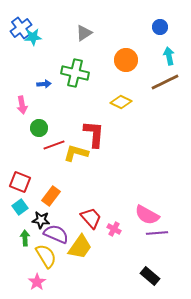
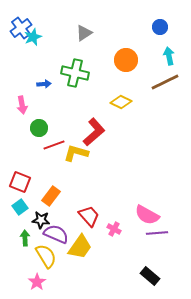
cyan star: rotated 18 degrees counterclockwise
red L-shape: moved 2 px up; rotated 44 degrees clockwise
red trapezoid: moved 2 px left, 2 px up
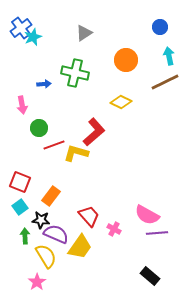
green arrow: moved 2 px up
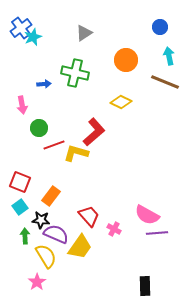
brown line: rotated 48 degrees clockwise
black rectangle: moved 5 px left, 10 px down; rotated 48 degrees clockwise
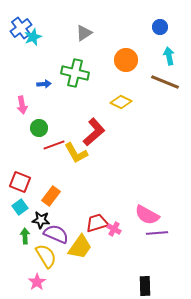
yellow L-shape: rotated 135 degrees counterclockwise
red trapezoid: moved 8 px right, 7 px down; rotated 65 degrees counterclockwise
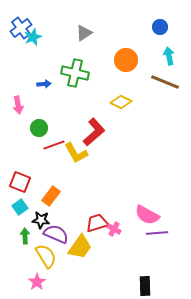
pink arrow: moved 4 px left
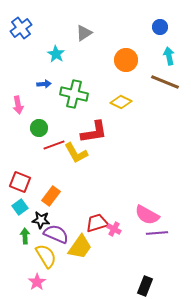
cyan star: moved 23 px right, 17 px down; rotated 18 degrees counterclockwise
green cross: moved 1 px left, 21 px down
red L-shape: rotated 32 degrees clockwise
black rectangle: rotated 24 degrees clockwise
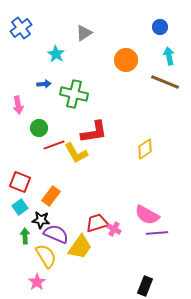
yellow diamond: moved 24 px right, 47 px down; rotated 60 degrees counterclockwise
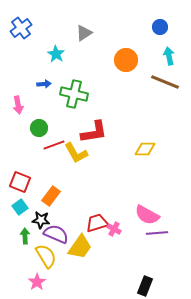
yellow diamond: rotated 35 degrees clockwise
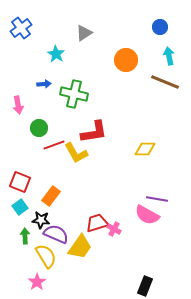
purple line: moved 34 px up; rotated 15 degrees clockwise
